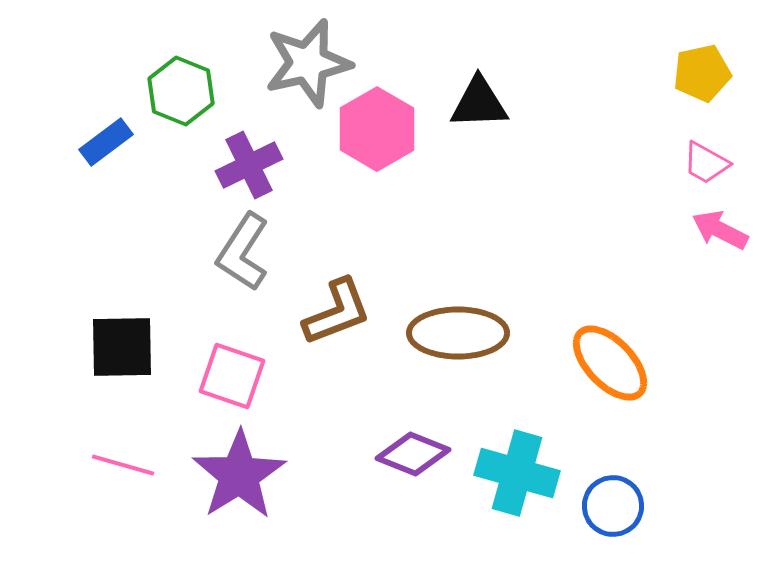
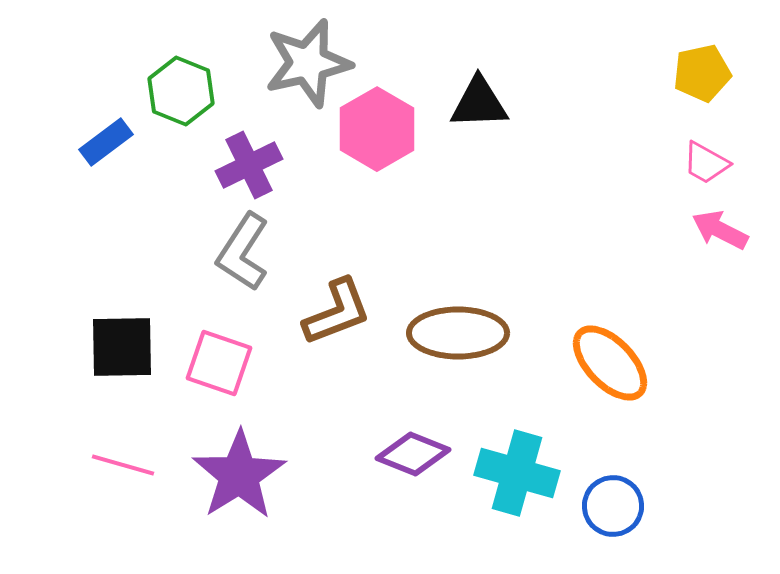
pink square: moved 13 px left, 13 px up
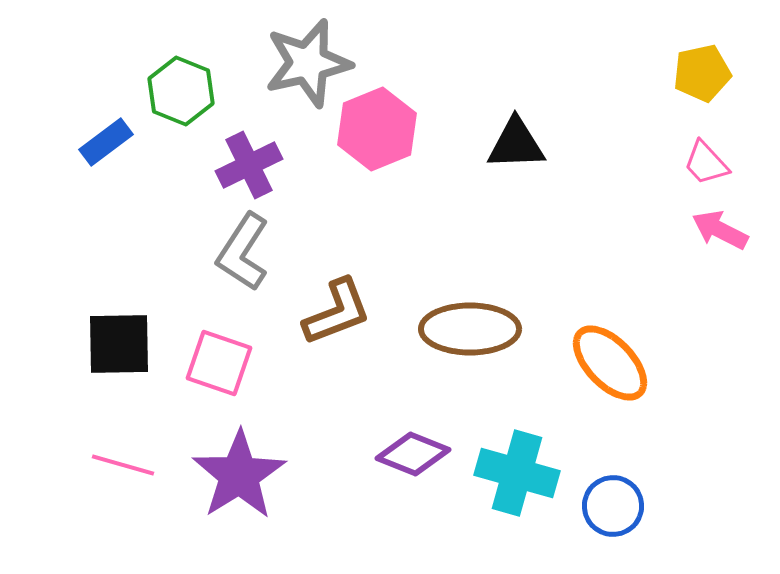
black triangle: moved 37 px right, 41 px down
pink hexagon: rotated 8 degrees clockwise
pink trapezoid: rotated 18 degrees clockwise
brown ellipse: moved 12 px right, 4 px up
black square: moved 3 px left, 3 px up
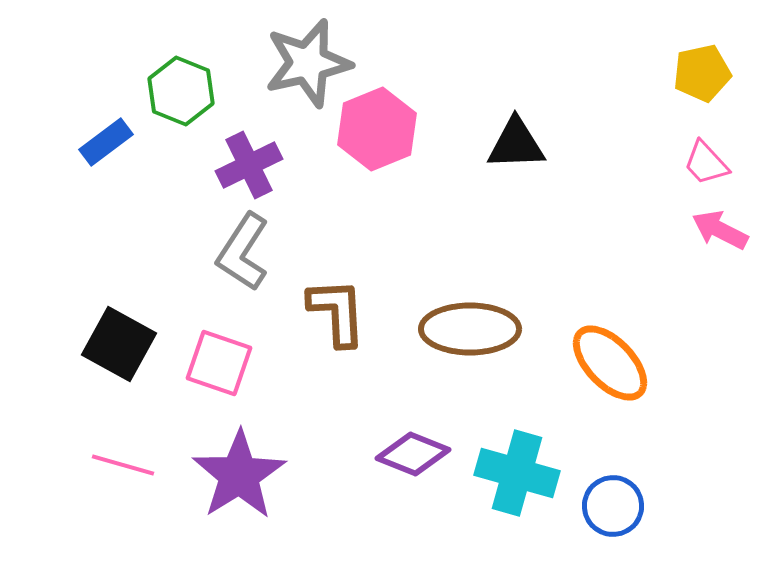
brown L-shape: rotated 72 degrees counterclockwise
black square: rotated 30 degrees clockwise
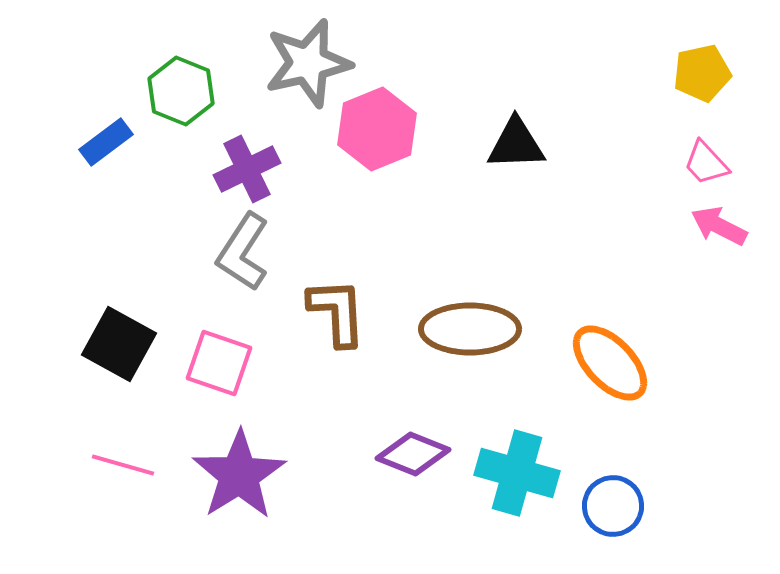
purple cross: moved 2 px left, 4 px down
pink arrow: moved 1 px left, 4 px up
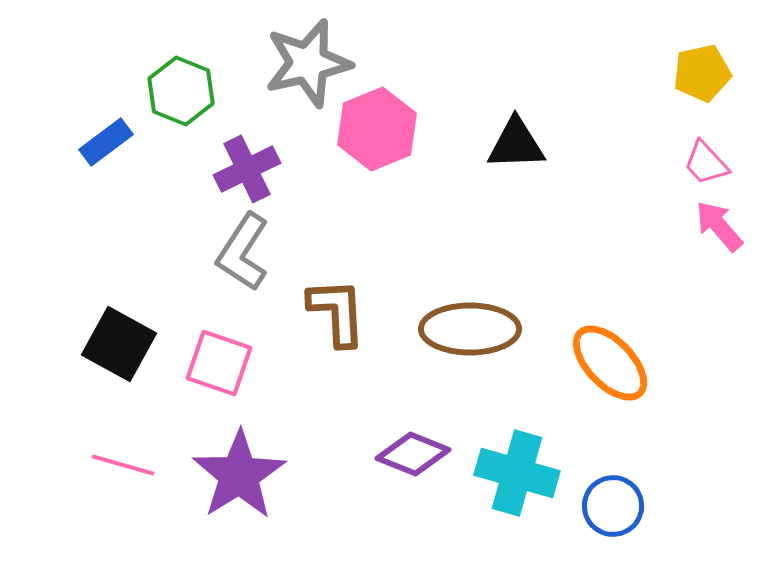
pink arrow: rotated 22 degrees clockwise
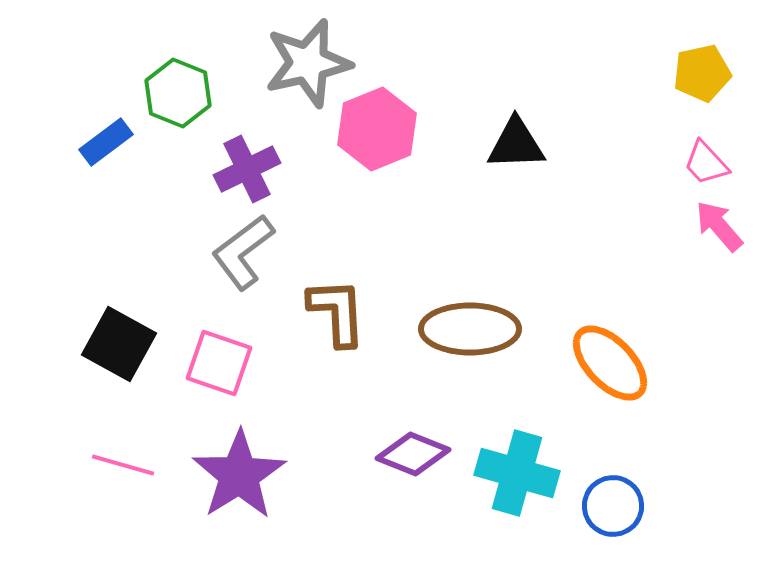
green hexagon: moved 3 px left, 2 px down
gray L-shape: rotated 20 degrees clockwise
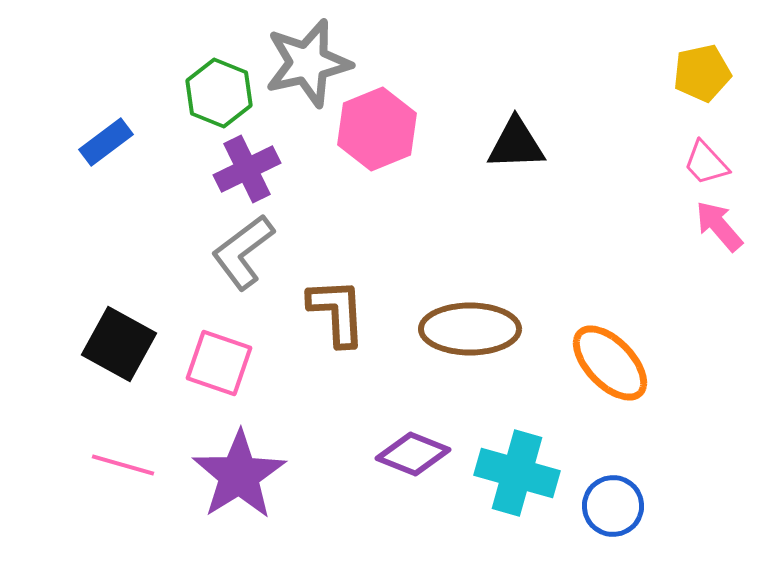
green hexagon: moved 41 px right
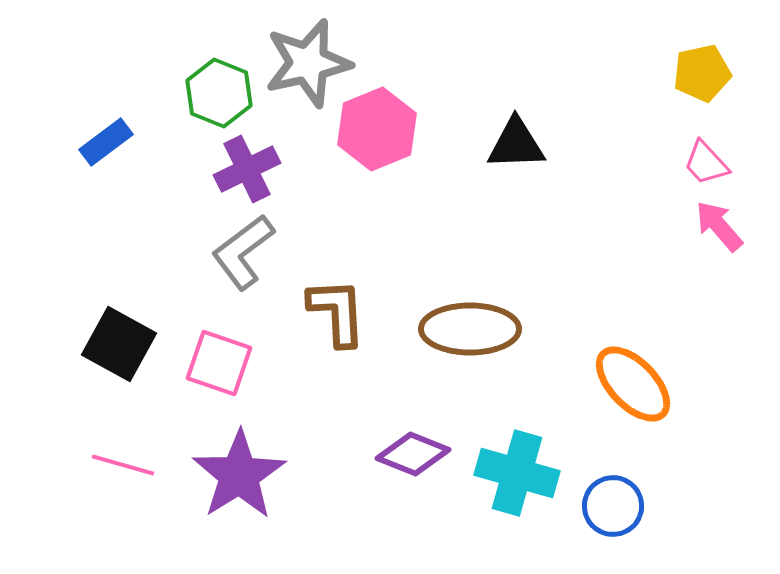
orange ellipse: moved 23 px right, 21 px down
